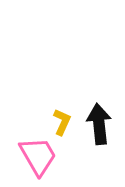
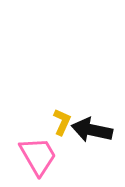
black arrow: moved 7 px left, 6 px down; rotated 72 degrees counterclockwise
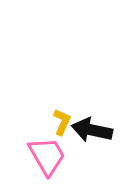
pink trapezoid: moved 9 px right
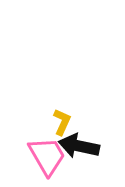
black arrow: moved 13 px left, 16 px down
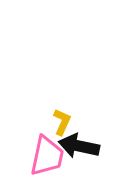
pink trapezoid: rotated 42 degrees clockwise
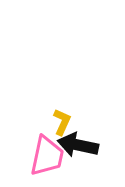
black arrow: moved 1 px left, 1 px up
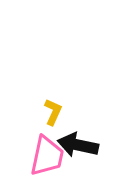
yellow L-shape: moved 9 px left, 10 px up
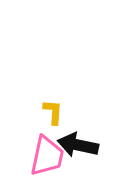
yellow L-shape: rotated 20 degrees counterclockwise
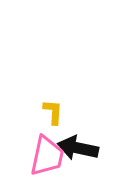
black arrow: moved 3 px down
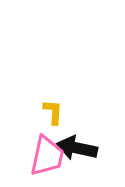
black arrow: moved 1 px left
